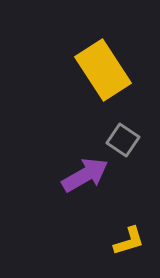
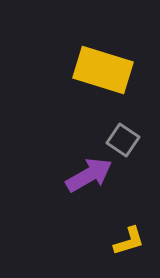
yellow rectangle: rotated 40 degrees counterclockwise
purple arrow: moved 4 px right
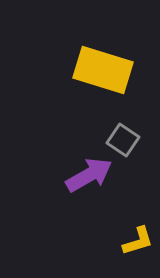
yellow L-shape: moved 9 px right
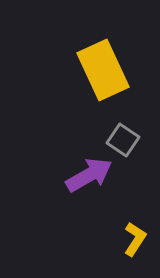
yellow rectangle: rotated 48 degrees clockwise
yellow L-shape: moved 3 px left, 2 px up; rotated 40 degrees counterclockwise
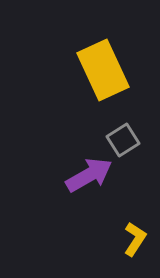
gray square: rotated 24 degrees clockwise
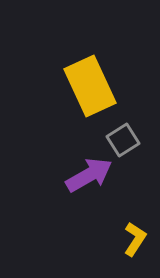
yellow rectangle: moved 13 px left, 16 px down
